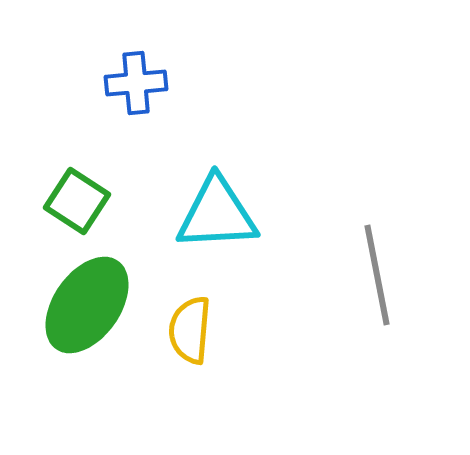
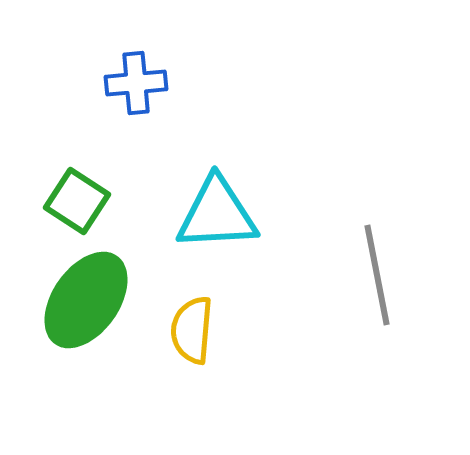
green ellipse: moved 1 px left, 5 px up
yellow semicircle: moved 2 px right
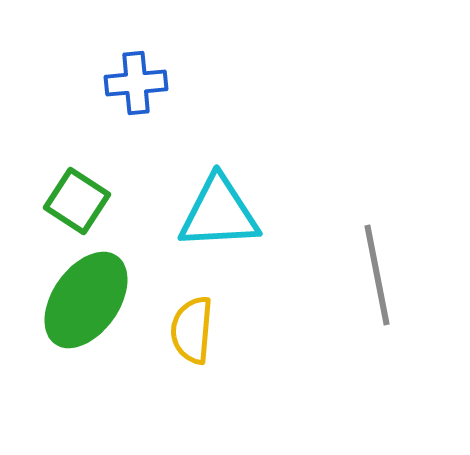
cyan triangle: moved 2 px right, 1 px up
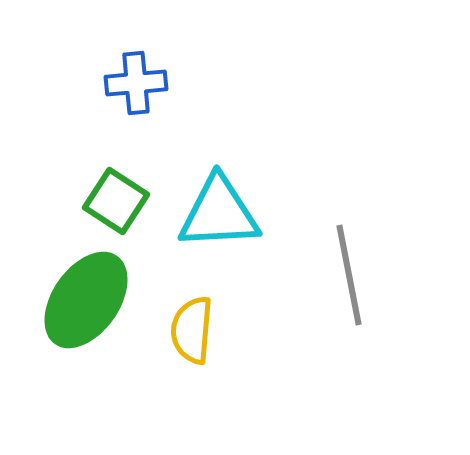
green square: moved 39 px right
gray line: moved 28 px left
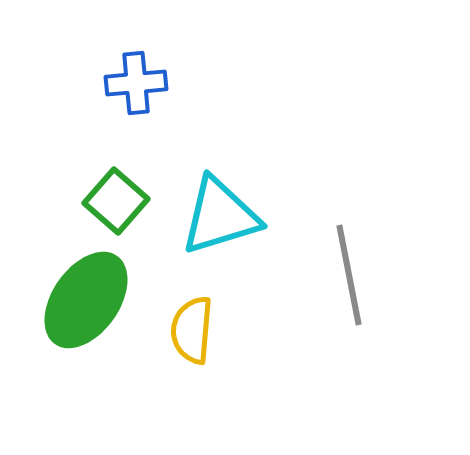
green square: rotated 8 degrees clockwise
cyan triangle: moved 1 px right, 3 px down; rotated 14 degrees counterclockwise
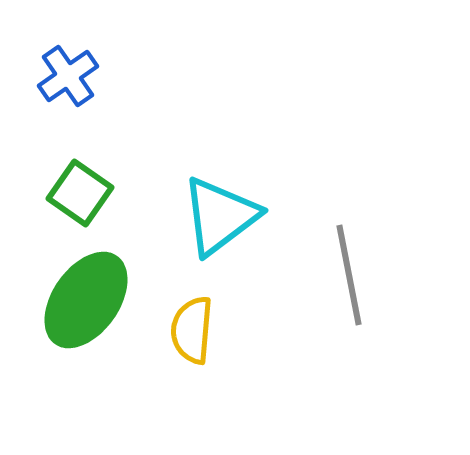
blue cross: moved 68 px left, 7 px up; rotated 30 degrees counterclockwise
green square: moved 36 px left, 8 px up; rotated 6 degrees counterclockwise
cyan triangle: rotated 20 degrees counterclockwise
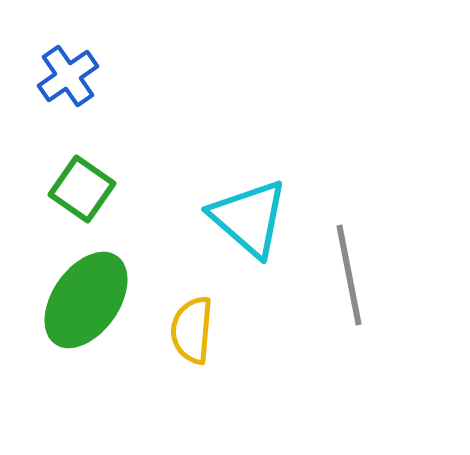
green square: moved 2 px right, 4 px up
cyan triangle: moved 29 px right, 2 px down; rotated 42 degrees counterclockwise
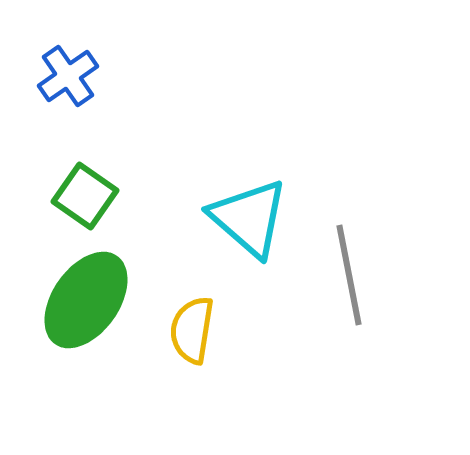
green square: moved 3 px right, 7 px down
yellow semicircle: rotated 4 degrees clockwise
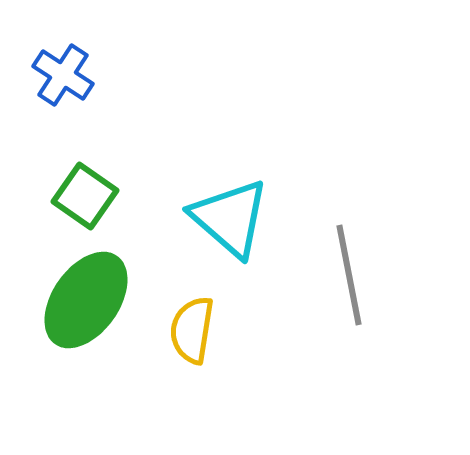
blue cross: moved 5 px left, 1 px up; rotated 22 degrees counterclockwise
cyan triangle: moved 19 px left
